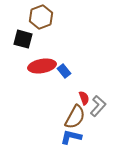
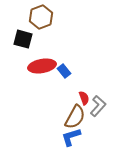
blue L-shape: rotated 30 degrees counterclockwise
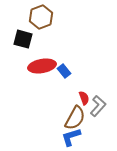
brown semicircle: moved 1 px down
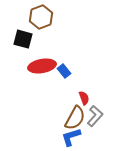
gray L-shape: moved 3 px left, 10 px down
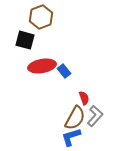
black square: moved 2 px right, 1 px down
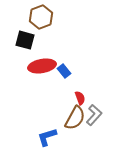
red semicircle: moved 4 px left
gray L-shape: moved 1 px left, 1 px up
blue L-shape: moved 24 px left
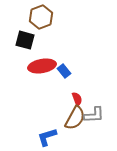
red semicircle: moved 3 px left, 1 px down
gray L-shape: rotated 45 degrees clockwise
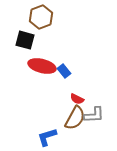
red ellipse: rotated 24 degrees clockwise
red semicircle: rotated 136 degrees clockwise
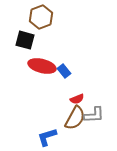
red semicircle: rotated 48 degrees counterclockwise
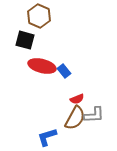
brown hexagon: moved 2 px left, 1 px up; rotated 15 degrees counterclockwise
